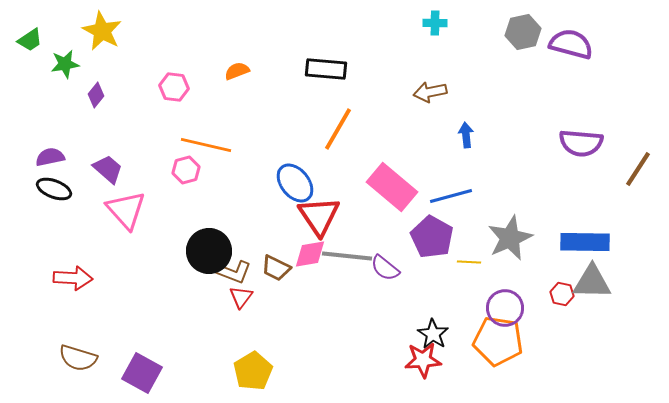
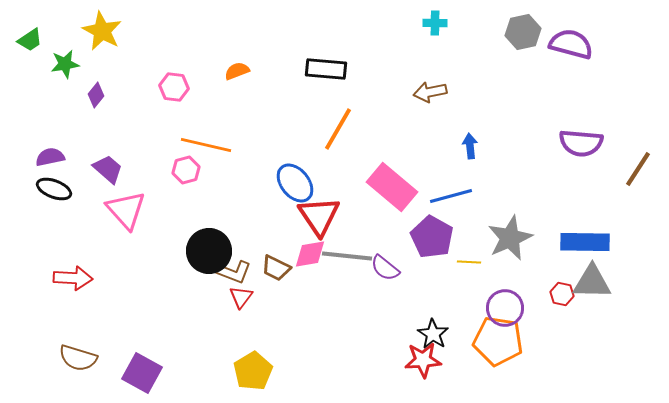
blue arrow at (466, 135): moved 4 px right, 11 px down
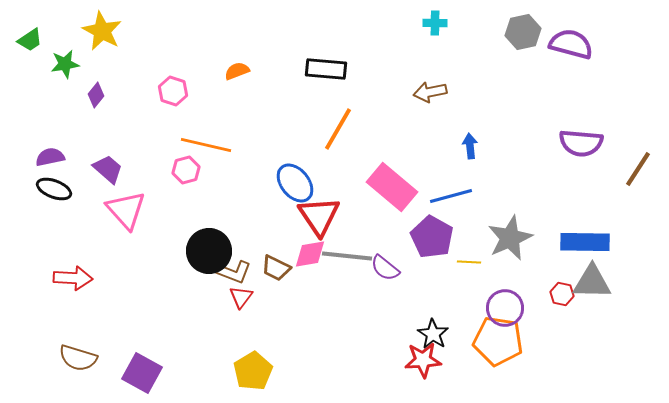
pink hexagon at (174, 87): moved 1 px left, 4 px down; rotated 12 degrees clockwise
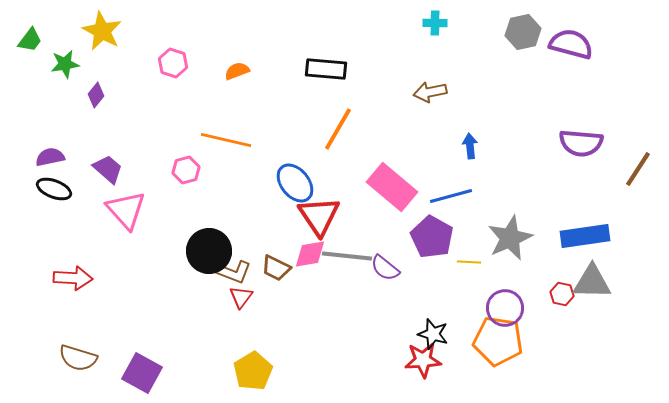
green trapezoid at (30, 40): rotated 20 degrees counterclockwise
pink hexagon at (173, 91): moved 28 px up
orange line at (206, 145): moved 20 px right, 5 px up
blue rectangle at (585, 242): moved 6 px up; rotated 9 degrees counterclockwise
black star at (433, 334): rotated 16 degrees counterclockwise
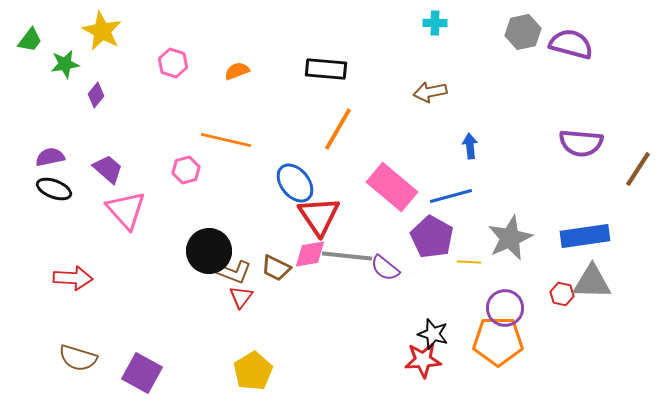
orange pentagon at (498, 341): rotated 9 degrees counterclockwise
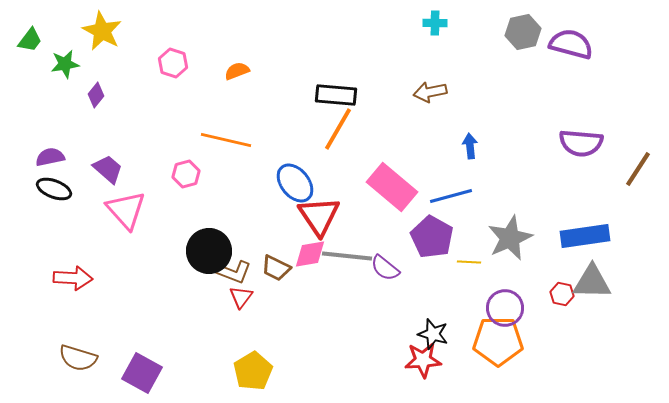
black rectangle at (326, 69): moved 10 px right, 26 px down
pink hexagon at (186, 170): moved 4 px down
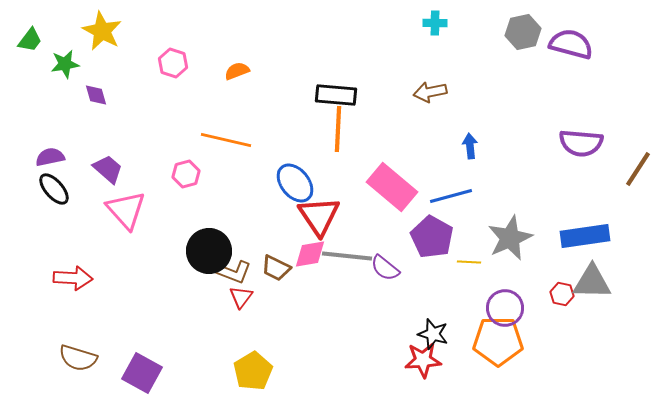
purple diamond at (96, 95): rotated 55 degrees counterclockwise
orange line at (338, 129): rotated 27 degrees counterclockwise
black ellipse at (54, 189): rotated 28 degrees clockwise
